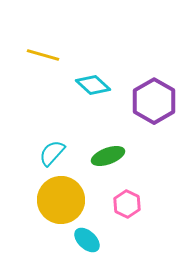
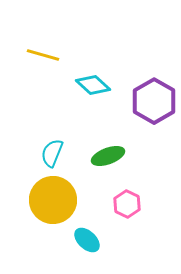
cyan semicircle: rotated 20 degrees counterclockwise
yellow circle: moved 8 px left
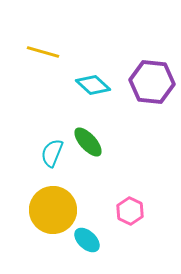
yellow line: moved 3 px up
purple hexagon: moved 2 px left, 19 px up; rotated 24 degrees counterclockwise
green ellipse: moved 20 px left, 14 px up; rotated 68 degrees clockwise
yellow circle: moved 10 px down
pink hexagon: moved 3 px right, 7 px down
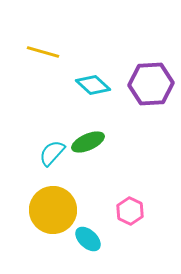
purple hexagon: moved 1 px left, 2 px down; rotated 9 degrees counterclockwise
green ellipse: rotated 72 degrees counterclockwise
cyan semicircle: rotated 20 degrees clockwise
cyan ellipse: moved 1 px right, 1 px up
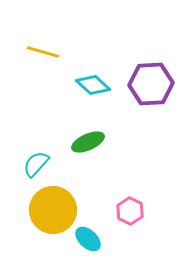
cyan semicircle: moved 16 px left, 11 px down
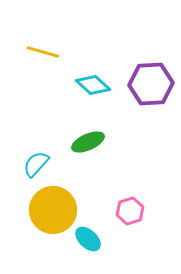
pink hexagon: rotated 16 degrees clockwise
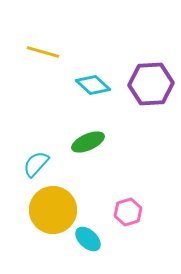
pink hexagon: moved 2 px left, 1 px down
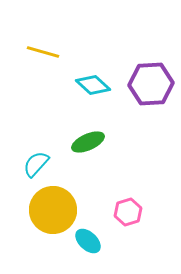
cyan ellipse: moved 2 px down
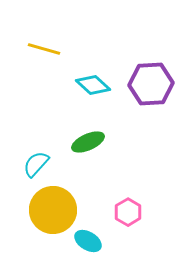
yellow line: moved 1 px right, 3 px up
pink hexagon: rotated 12 degrees counterclockwise
cyan ellipse: rotated 12 degrees counterclockwise
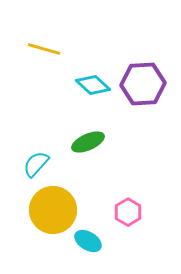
purple hexagon: moved 8 px left
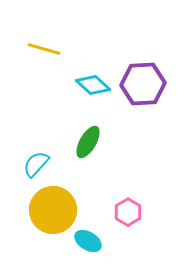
green ellipse: rotated 36 degrees counterclockwise
